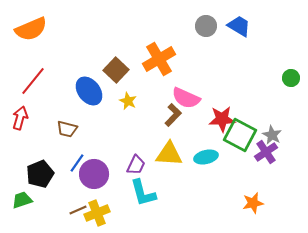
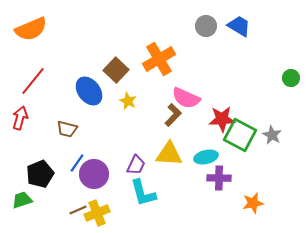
purple cross: moved 47 px left, 26 px down; rotated 35 degrees clockwise
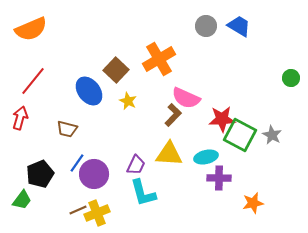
green trapezoid: rotated 145 degrees clockwise
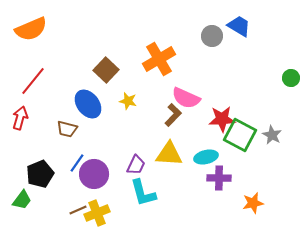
gray circle: moved 6 px right, 10 px down
brown square: moved 10 px left
blue ellipse: moved 1 px left, 13 px down
yellow star: rotated 12 degrees counterclockwise
